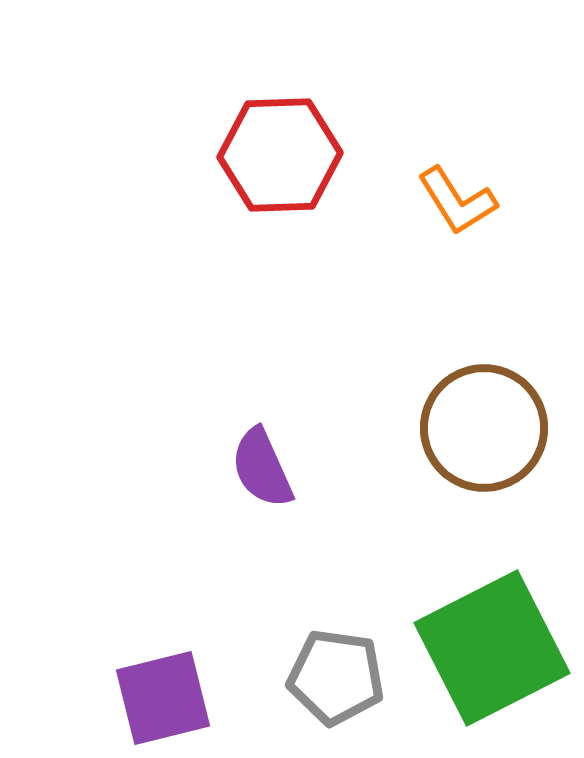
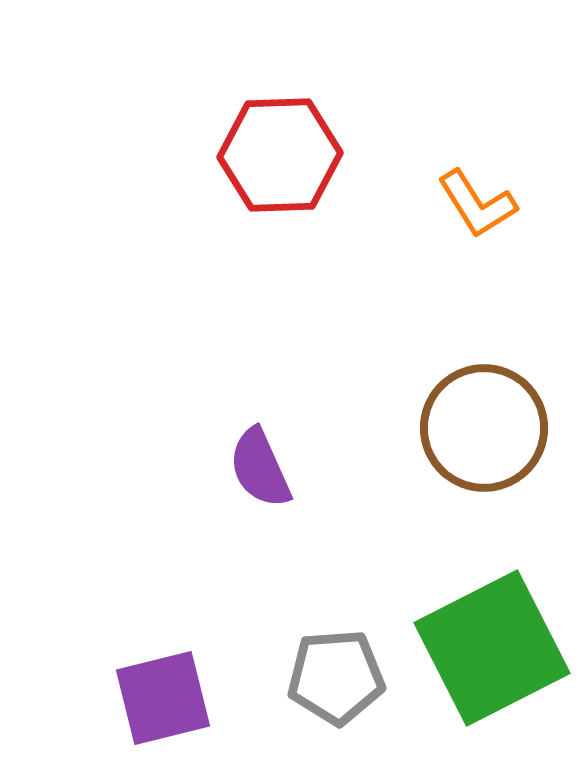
orange L-shape: moved 20 px right, 3 px down
purple semicircle: moved 2 px left
gray pentagon: rotated 12 degrees counterclockwise
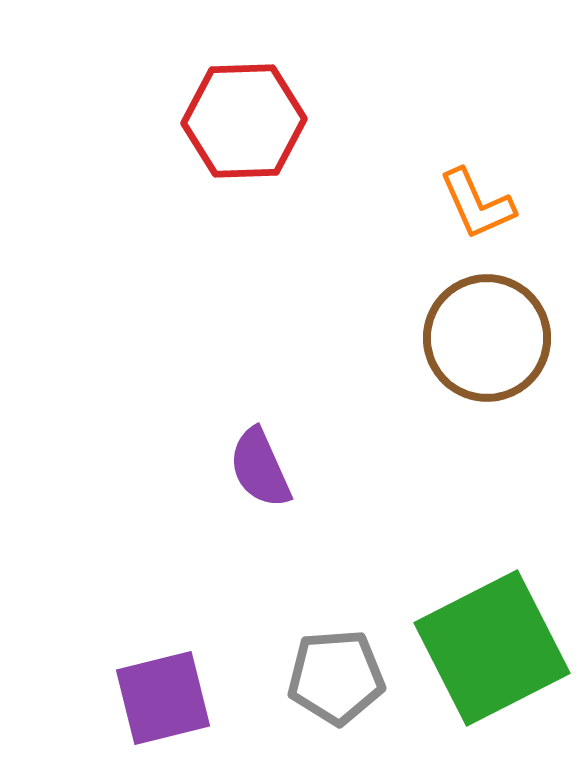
red hexagon: moved 36 px left, 34 px up
orange L-shape: rotated 8 degrees clockwise
brown circle: moved 3 px right, 90 px up
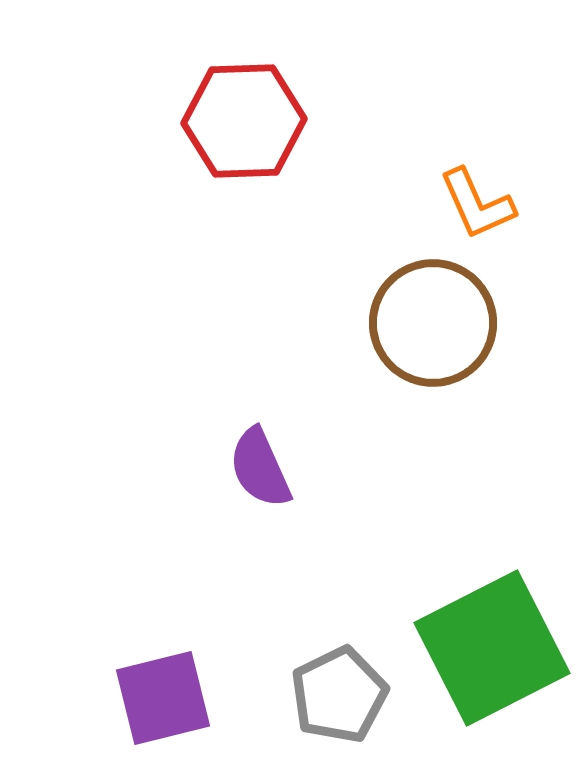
brown circle: moved 54 px left, 15 px up
gray pentagon: moved 3 px right, 18 px down; rotated 22 degrees counterclockwise
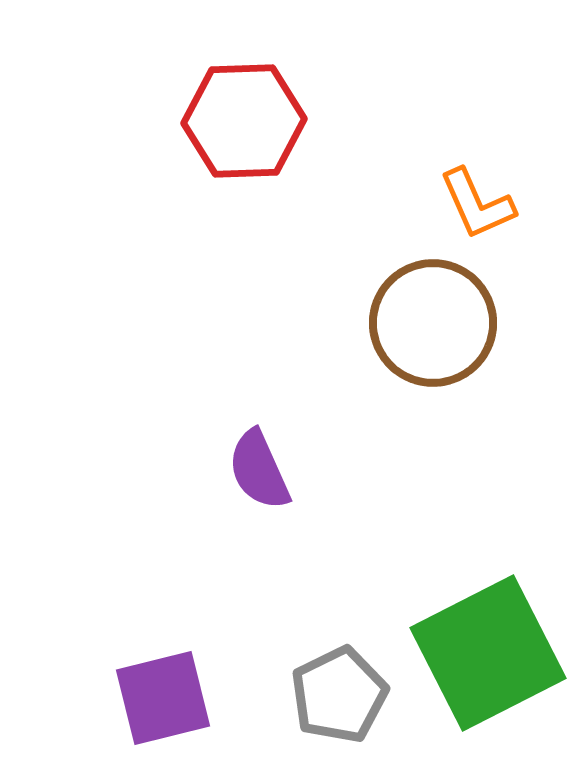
purple semicircle: moved 1 px left, 2 px down
green square: moved 4 px left, 5 px down
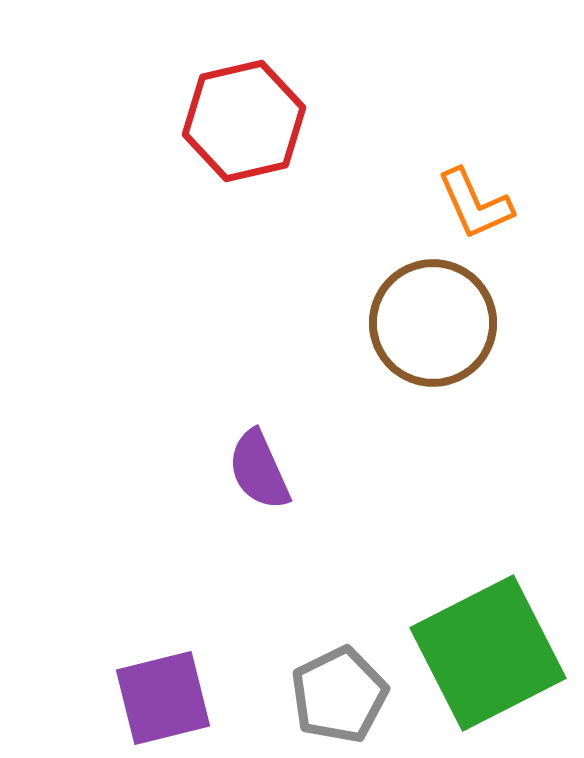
red hexagon: rotated 11 degrees counterclockwise
orange L-shape: moved 2 px left
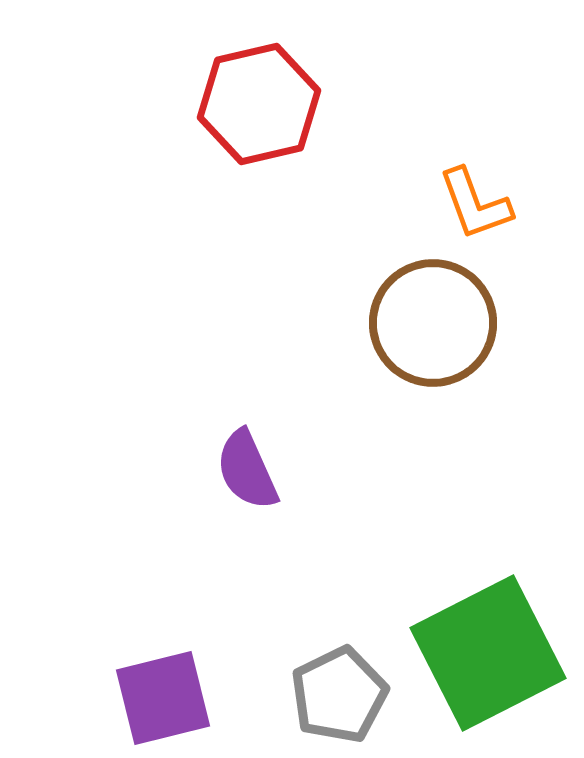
red hexagon: moved 15 px right, 17 px up
orange L-shape: rotated 4 degrees clockwise
purple semicircle: moved 12 px left
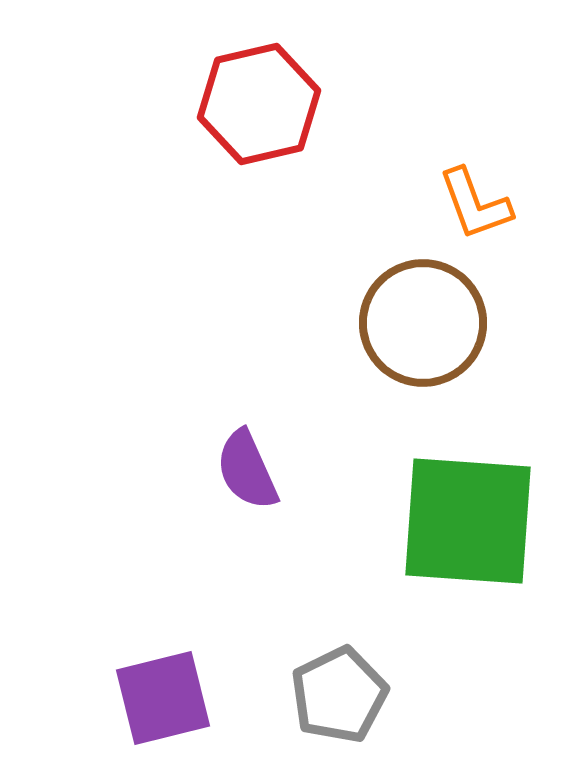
brown circle: moved 10 px left
green square: moved 20 px left, 132 px up; rotated 31 degrees clockwise
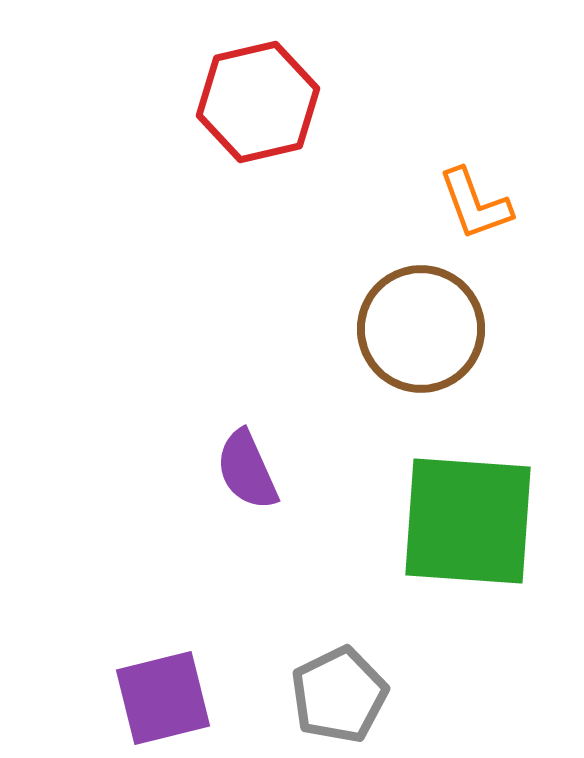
red hexagon: moved 1 px left, 2 px up
brown circle: moved 2 px left, 6 px down
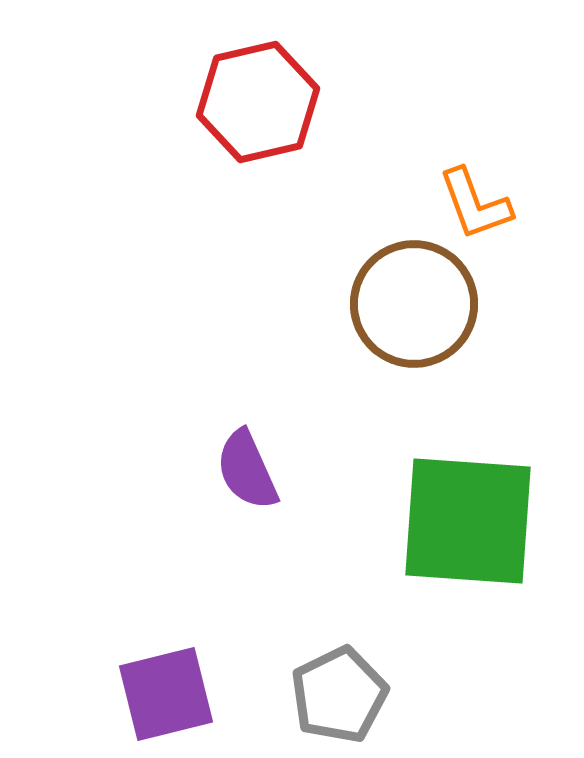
brown circle: moved 7 px left, 25 px up
purple square: moved 3 px right, 4 px up
